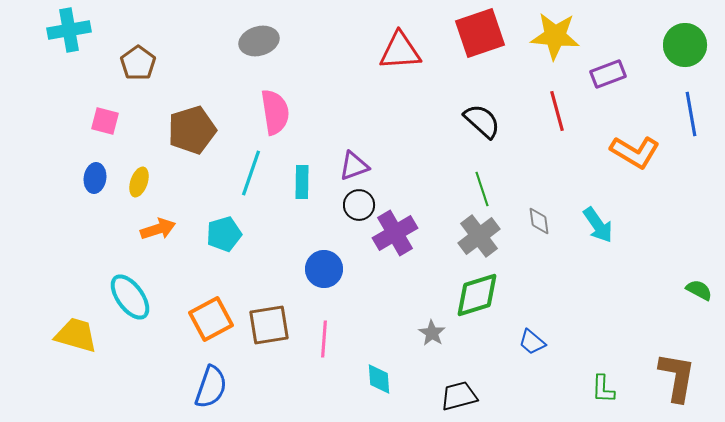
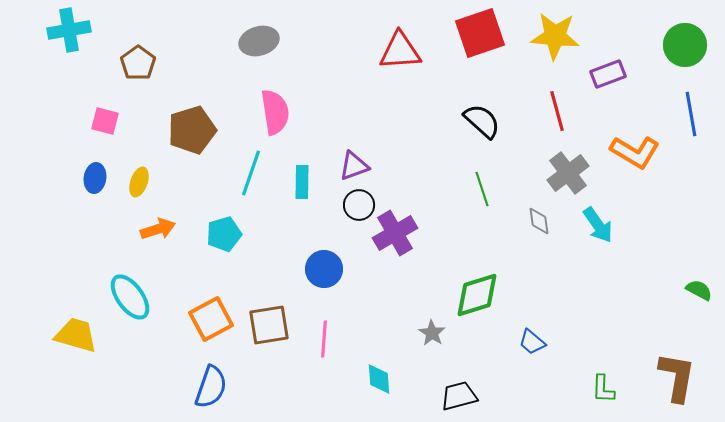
gray cross at (479, 236): moved 89 px right, 63 px up
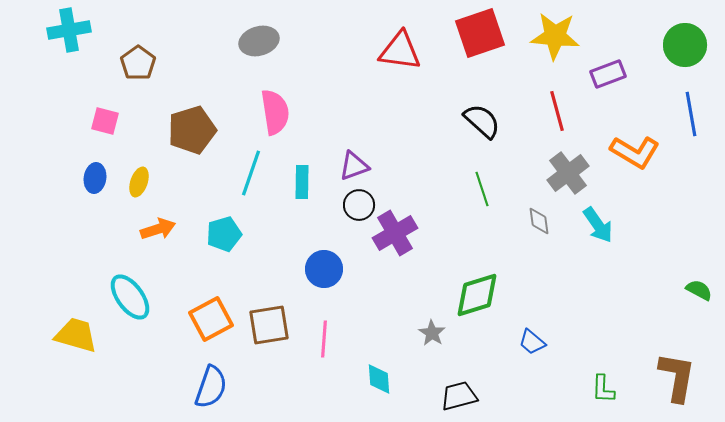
red triangle at (400, 51): rotated 12 degrees clockwise
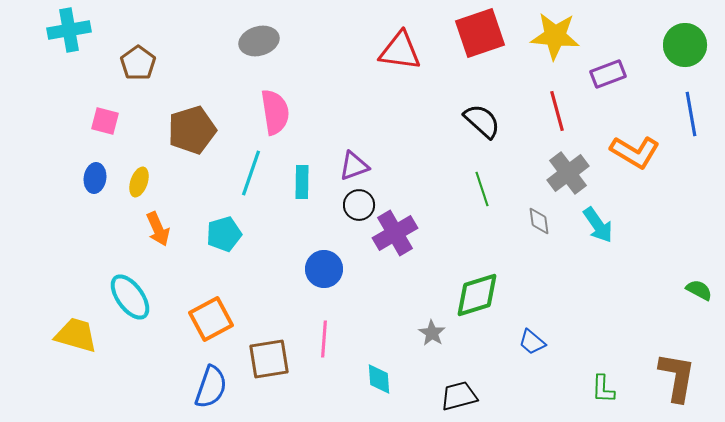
orange arrow at (158, 229): rotated 84 degrees clockwise
brown square at (269, 325): moved 34 px down
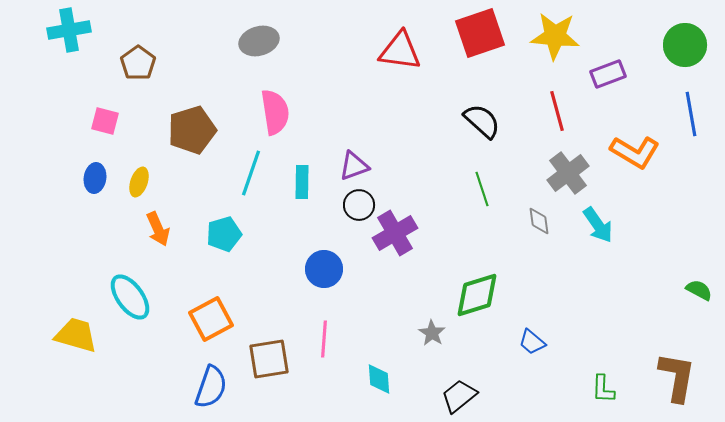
black trapezoid at (459, 396): rotated 24 degrees counterclockwise
